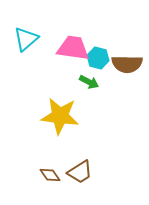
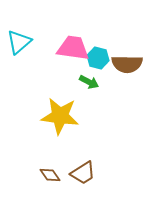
cyan triangle: moved 7 px left, 3 px down
brown trapezoid: moved 3 px right, 1 px down
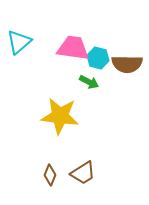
brown diamond: rotated 55 degrees clockwise
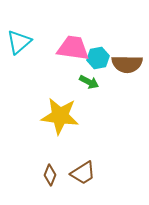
cyan hexagon: rotated 25 degrees counterclockwise
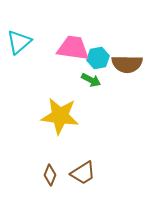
green arrow: moved 2 px right, 2 px up
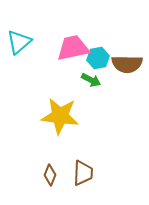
pink trapezoid: rotated 20 degrees counterclockwise
brown trapezoid: rotated 56 degrees counterclockwise
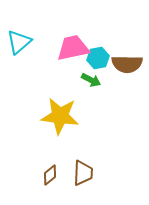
brown diamond: rotated 30 degrees clockwise
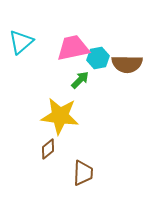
cyan triangle: moved 2 px right
green arrow: moved 11 px left; rotated 72 degrees counterclockwise
brown diamond: moved 2 px left, 26 px up
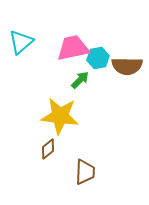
brown semicircle: moved 2 px down
brown trapezoid: moved 2 px right, 1 px up
